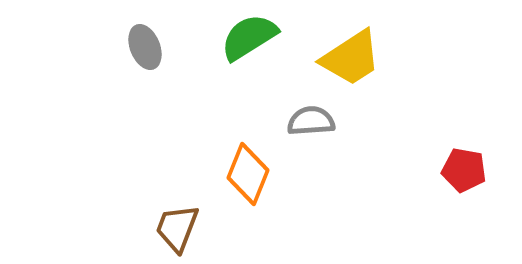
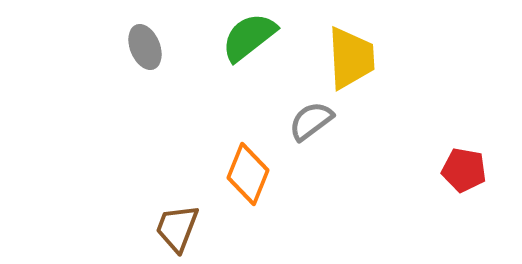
green semicircle: rotated 6 degrees counterclockwise
yellow trapezoid: rotated 60 degrees counterclockwise
gray semicircle: rotated 33 degrees counterclockwise
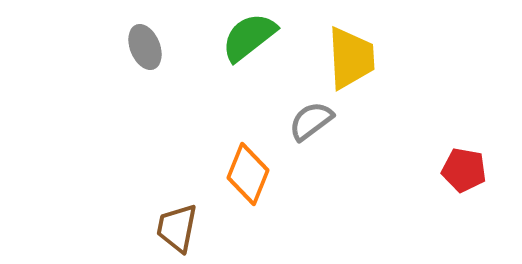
brown trapezoid: rotated 10 degrees counterclockwise
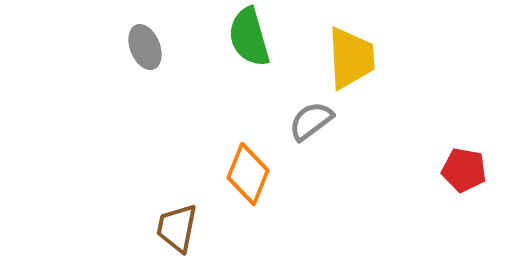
green semicircle: rotated 68 degrees counterclockwise
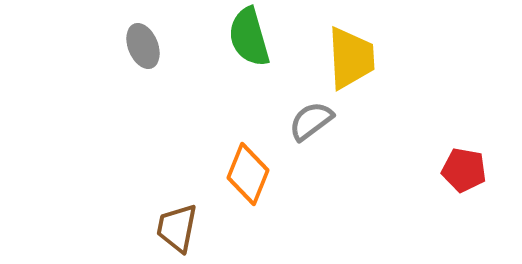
gray ellipse: moved 2 px left, 1 px up
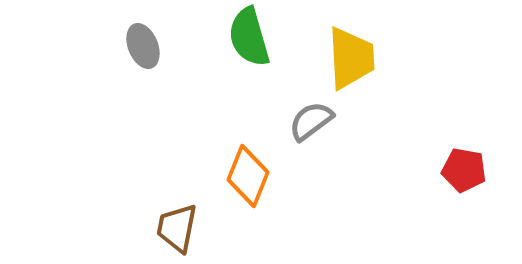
orange diamond: moved 2 px down
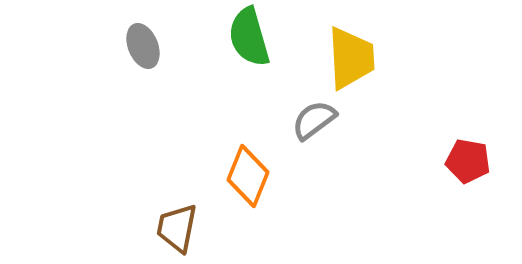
gray semicircle: moved 3 px right, 1 px up
red pentagon: moved 4 px right, 9 px up
